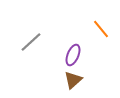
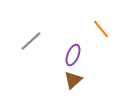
gray line: moved 1 px up
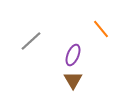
brown triangle: rotated 18 degrees counterclockwise
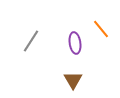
gray line: rotated 15 degrees counterclockwise
purple ellipse: moved 2 px right, 12 px up; rotated 30 degrees counterclockwise
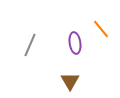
gray line: moved 1 px left, 4 px down; rotated 10 degrees counterclockwise
brown triangle: moved 3 px left, 1 px down
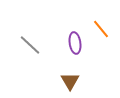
gray line: rotated 70 degrees counterclockwise
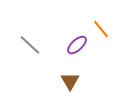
purple ellipse: moved 2 px right, 2 px down; rotated 55 degrees clockwise
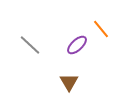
brown triangle: moved 1 px left, 1 px down
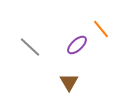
gray line: moved 2 px down
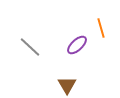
orange line: moved 1 px up; rotated 24 degrees clockwise
brown triangle: moved 2 px left, 3 px down
